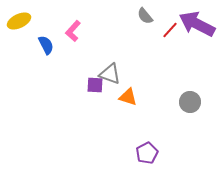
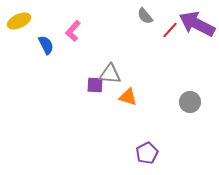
gray triangle: rotated 15 degrees counterclockwise
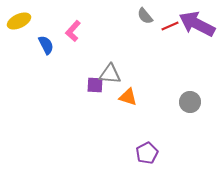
red line: moved 4 px up; rotated 24 degrees clockwise
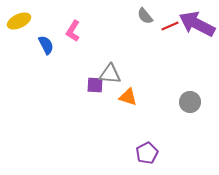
pink L-shape: rotated 10 degrees counterclockwise
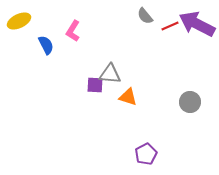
purple pentagon: moved 1 px left, 1 px down
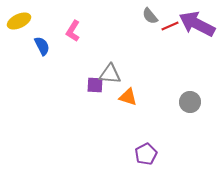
gray semicircle: moved 5 px right
blue semicircle: moved 4 px left, 1 px down
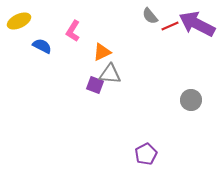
blue semicircle: rotated 36 degrees counterclockwise
purple square: rotated 18 degrees clockwise
orange triangle: moved 26 px left, 45 px up; rotated 42 degrees counterclockwise
gray circle: moved 1 px right, 2 px up
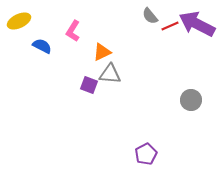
purple square: moved 6 px left
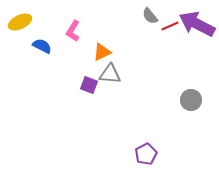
yellow ellipse: moved 1 px right, 1 px down
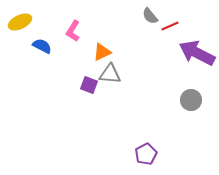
purple arrow: moved 29 px down
